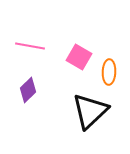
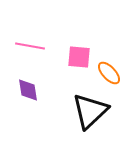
pink square: rotated 25 degrees counterclockwise
orange ellipse: moved 1 px down; rotated 45 degrees counterclockwise
purple diamond: rotated 55 degrees counterclockwise
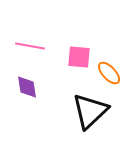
purple diamond: moved 1 px left, 3 px up
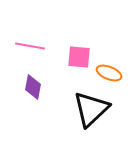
orange ellipse: rotated 25 degrees counterclockwise
purple diamond: moved 6 px right; rotated 20 degrees clockwise
black triangle: moved 1 px right, 2 px up
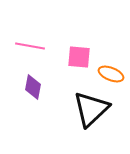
orange ellipse: moved 2 px right, 1 px down
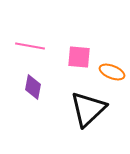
orange ellipse: moved 1 px right, 2 px up
black triangle: moved 3 px left
